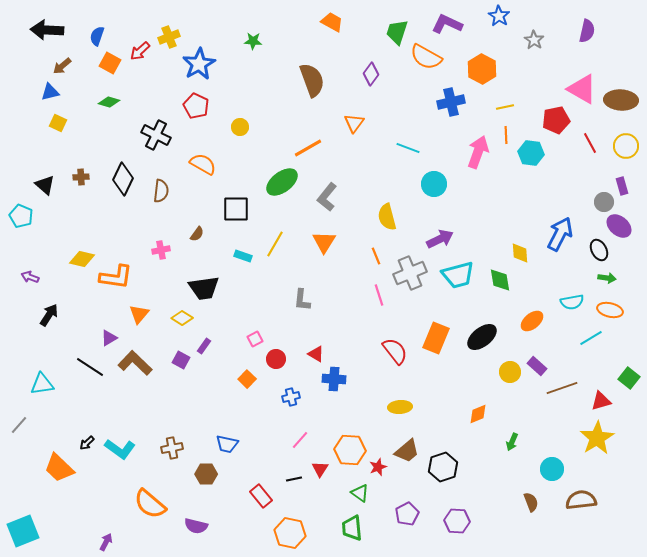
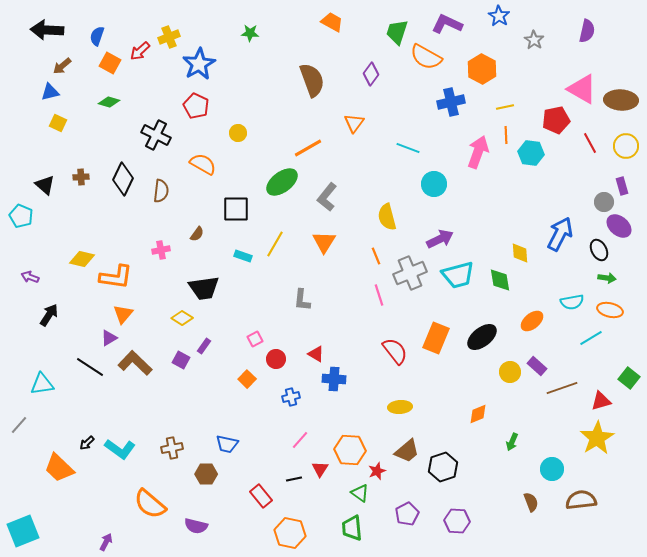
green star at (253, 41): moved 3 px left, 8 px up
yellow circle at (240, 127): moved 2 px left, 6 px down
orange triangle at (139, 314): moved 16 px left
red star at (378, 467): moved 1 px left, 4 px down
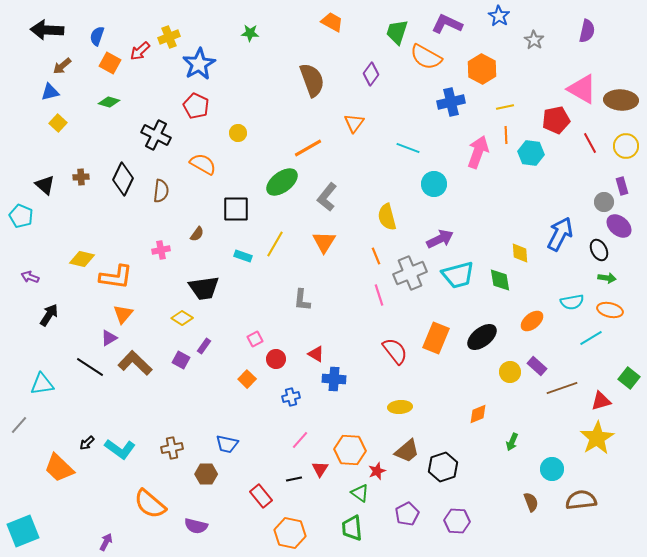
yellow square at (58, 123): rotated 18 degrees clockwise
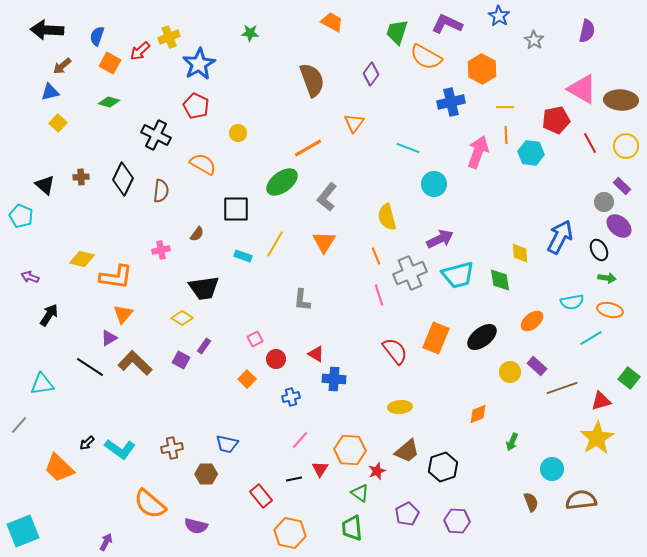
yellow line at (505, 107): rotated 12 degrees clockwise
purple rectangle at (622, 186): rotated 30 degrees counterclockwise
blue arrow at (560, 234): moved 3 px down
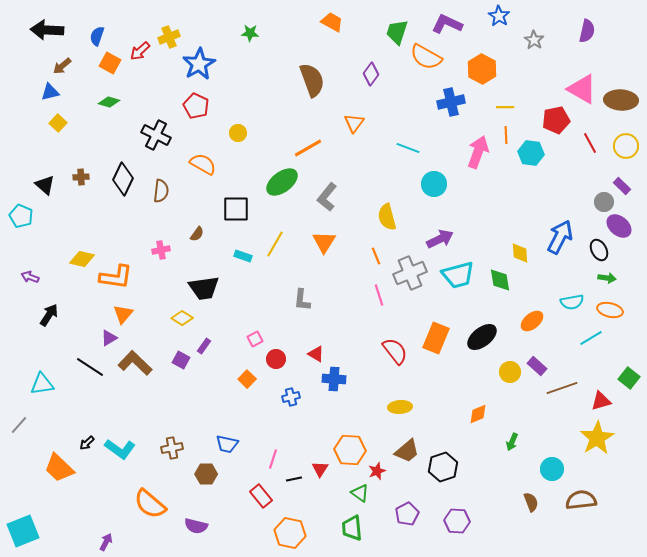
pink line at (300, 440): moved 27 px left, 19 px down; rotated 24 degrees counterclockwise
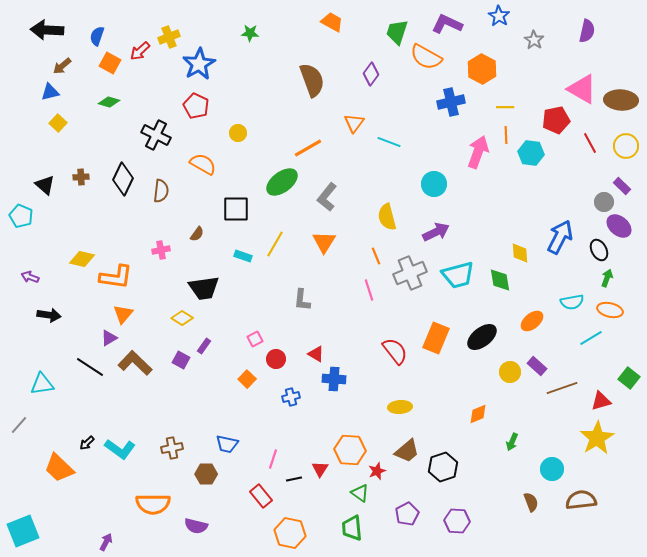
cyan line at (408, 148): moved 19 px left, 6 px up
purple arrow at (440, 239): moved 4 px left, 7 px up
green arrow at (607, 278): rotated 78 degrees counterclockwise
pink line at (379, 295): moved 10 px left, 5 px up
black arrow at (49, 315): rotated 65 degrees clockwise
orange semicircle at (150, 504): moved 3 px right; rotated 40 degrees counterclockwise
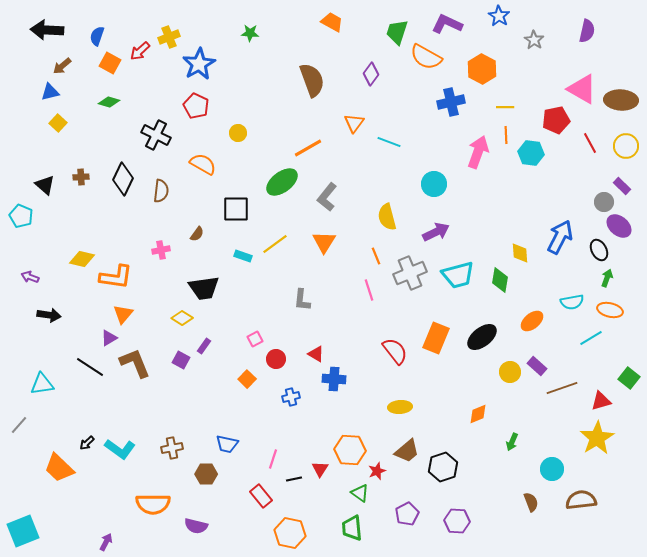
yellow line at (275, 244): rotated 24 degrees clockwise
green diamond at (500, 280): rotated 20 degrees clockwise
brown L-shape at (135, 363): rotated 24 degrees clockwise
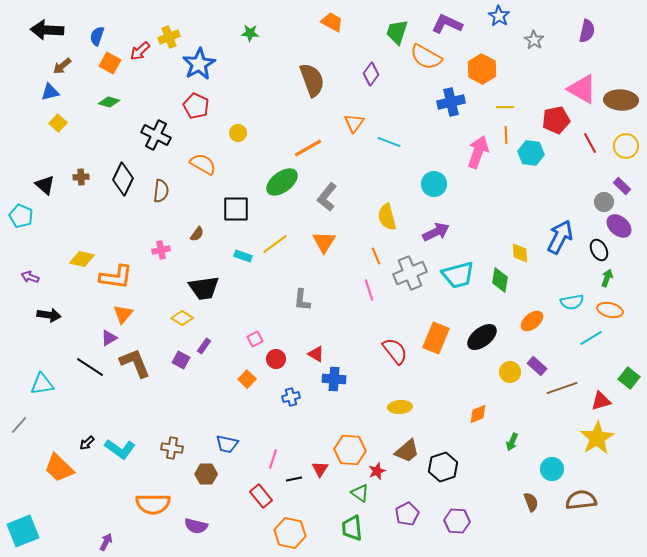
brown cross at (172, 448): rotated 20 degrees clockwise
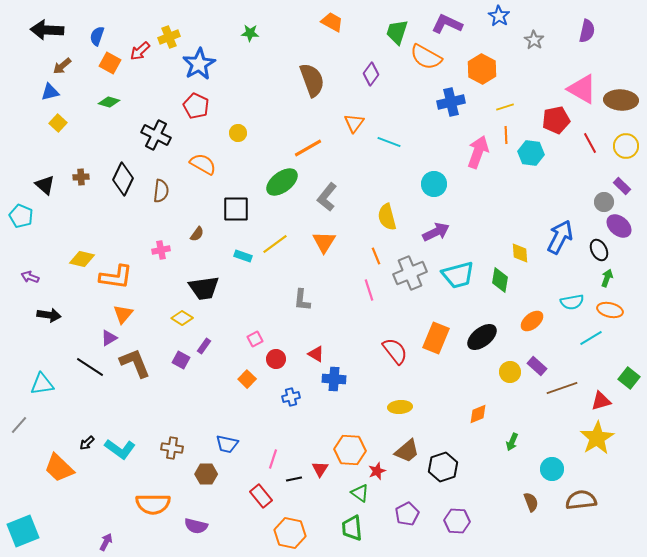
yellow line at (505, 107): rotated 18 degrees counterclockwise
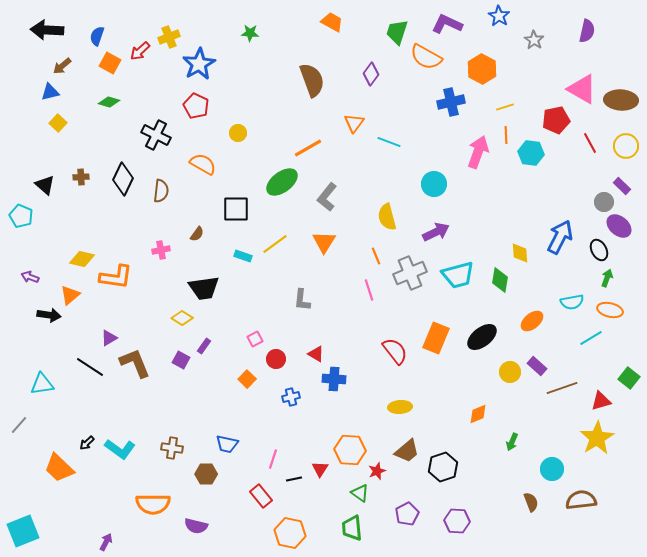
orange triangle at (123, 314): moved 53 px left, 19 px up; rotated 10 degrees clockwise
